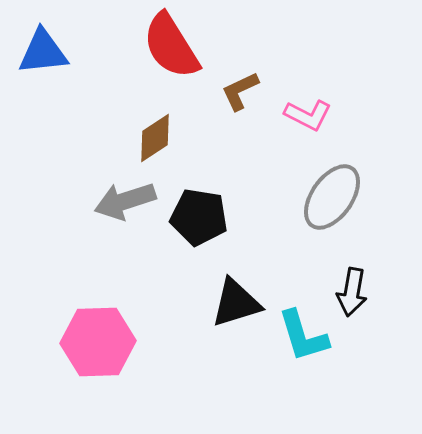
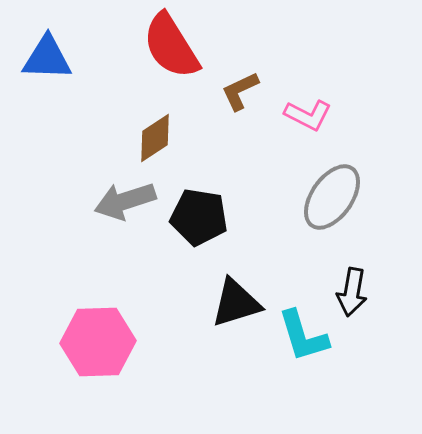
blue triangle: moved 4 px right, 6 px down; rotated 8 degrees clockwise
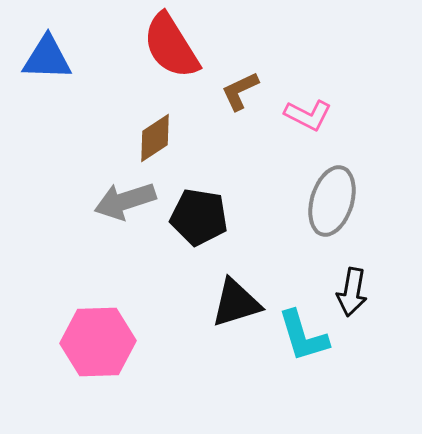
gray ellipse: moved 4 px down; rotated 18 degrees counterclockwise
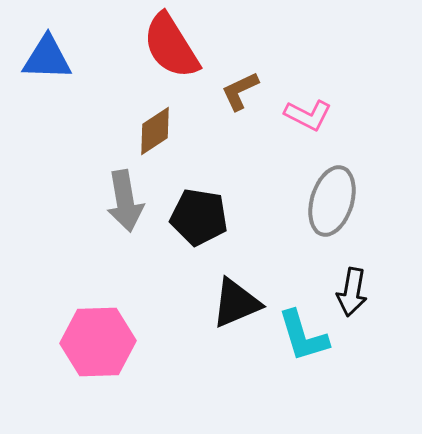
brown diamond: moved 7 px up
gray arrow: rotated 82 degrees counterclockwise
black triangle: rotated 6 degrees counterclockwise
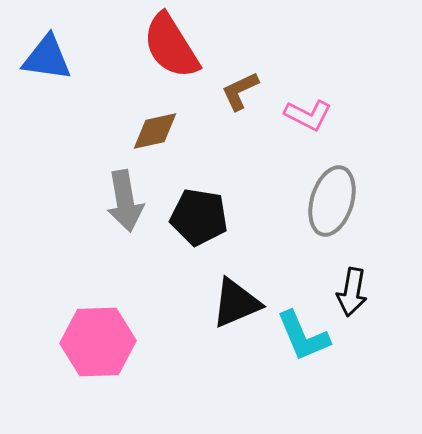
blue triangle: rotated 6 degrees clockwise
brown diamond: rotated 21 degrees clockwise
cyan L-shape: rotated 6 degrees counterclockwise
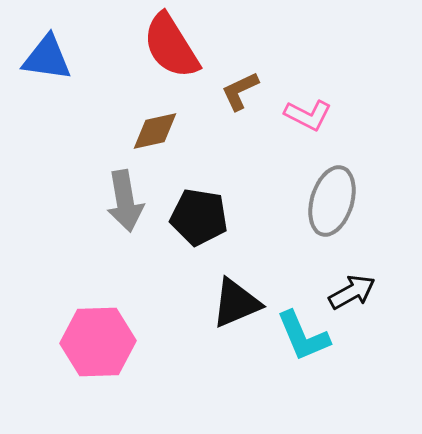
black arrow: rotated 129 degrees counterclockwise
